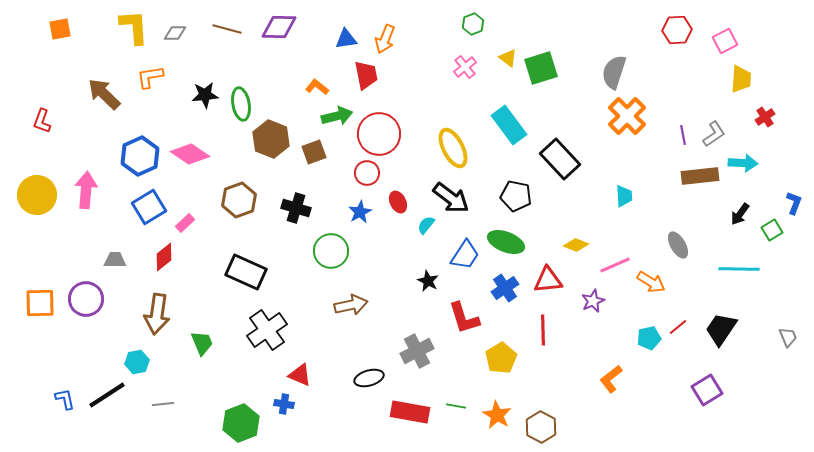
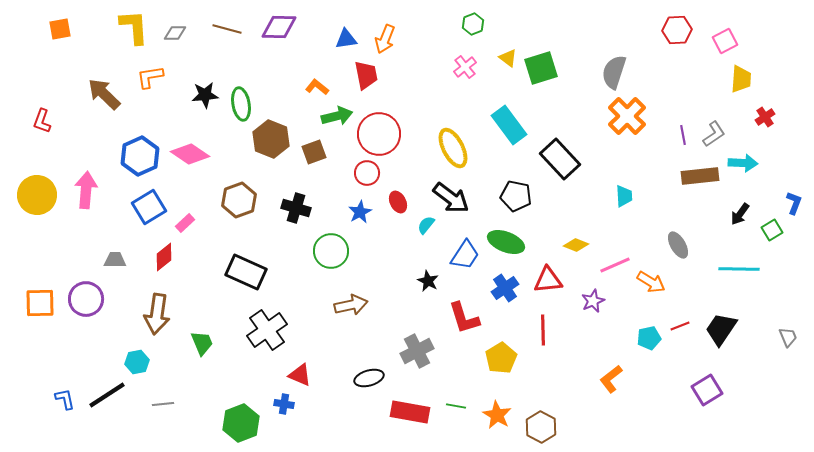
red line at (678, 327): moved 2 px right, 1 px up; rotated 18 degrees clockwise
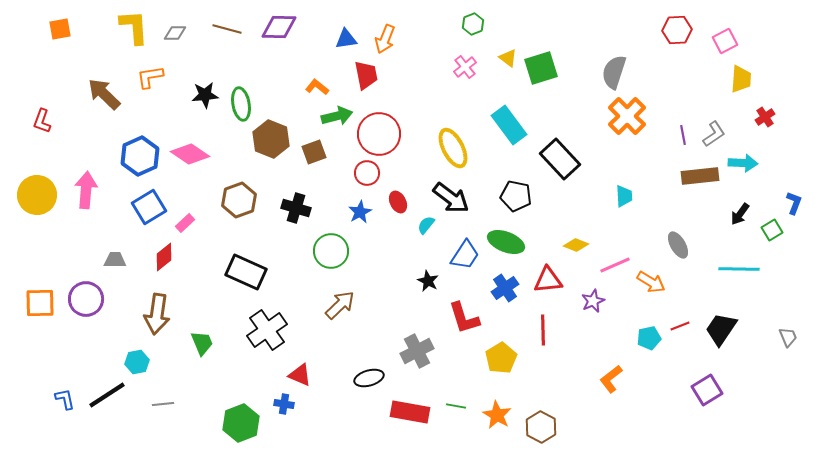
brown arrow at (351, 305): moved 11 px left; rotated 32 degrees counterclockwise
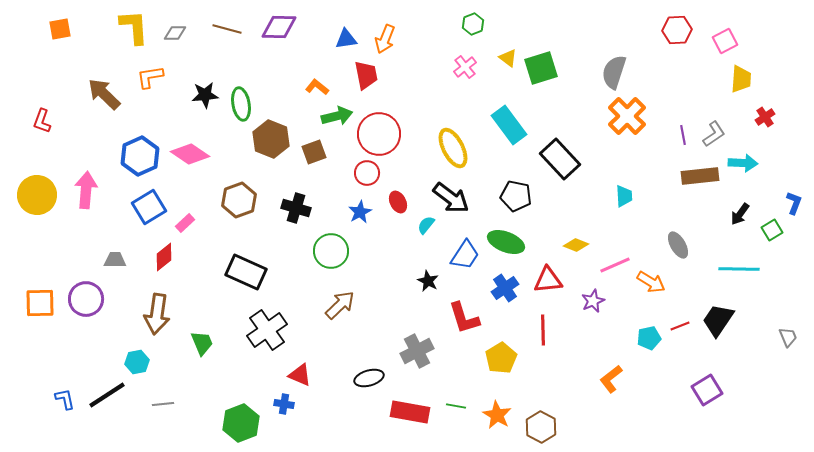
black trapezoid at (721, 329): moved 3 px left, 9 px up
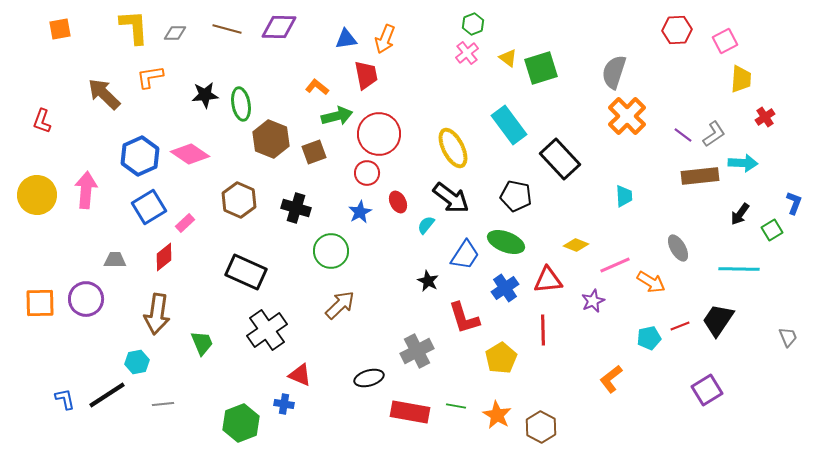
pink cross at (465, 67): moved 2 px right, 14 px up
purple line at (683, 135): rotated 42 degrees counterclockwise
brown hexagon at (239, 200): rotated 16 degrees counterclockwise
gray ellipse at (678, 245): moved 3 px down
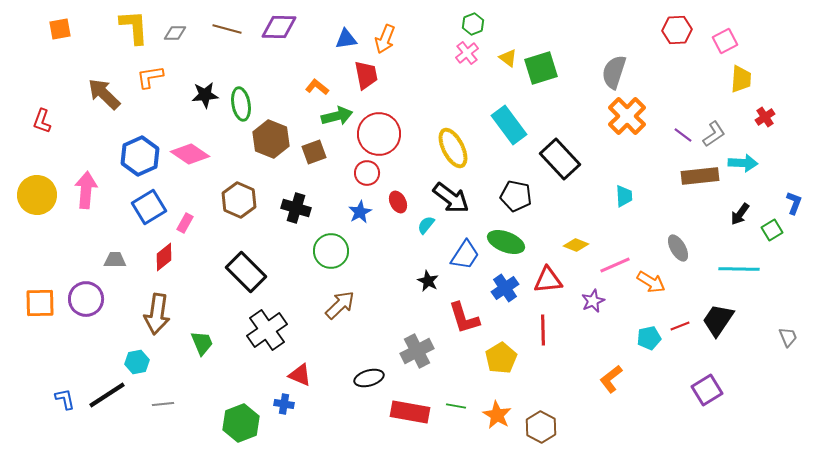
pink rectangle at (185, 223): rotated 18 degrees counterclockwise
black rectangle at (246, 272): rotated 21 degrees clockwise
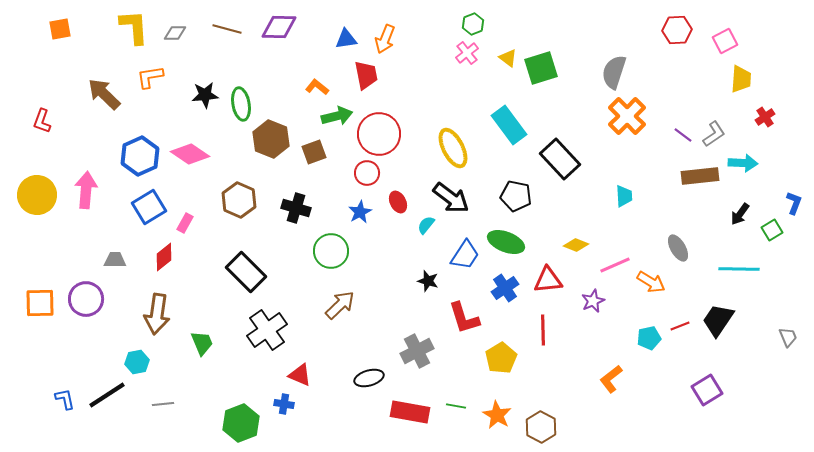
black star at (428, 281): rotated 10 degrees counterclockwise
